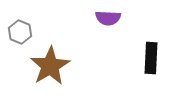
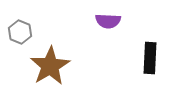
purple semicircle: moved 3 px down
black rectangle: moved 1 px left
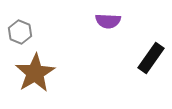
black rectangle: moved 1 px right; rotated 32 degrees clockwise
brown star: moved 15 px left, 7 px down
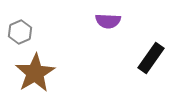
gray hexagon: rotated 15 degrees clockwise
